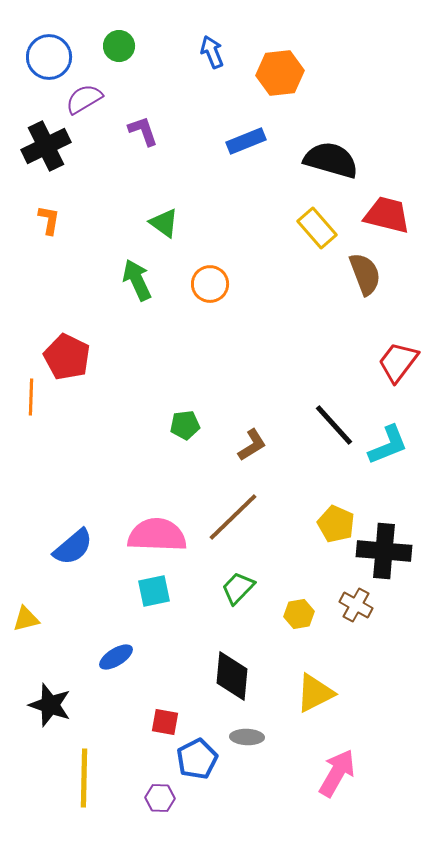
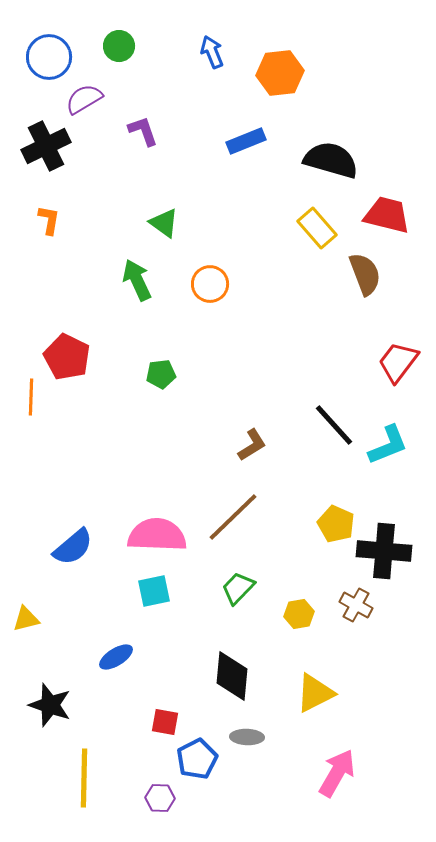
green pentagon at (185, 425): moved 24 px left, 51 px up
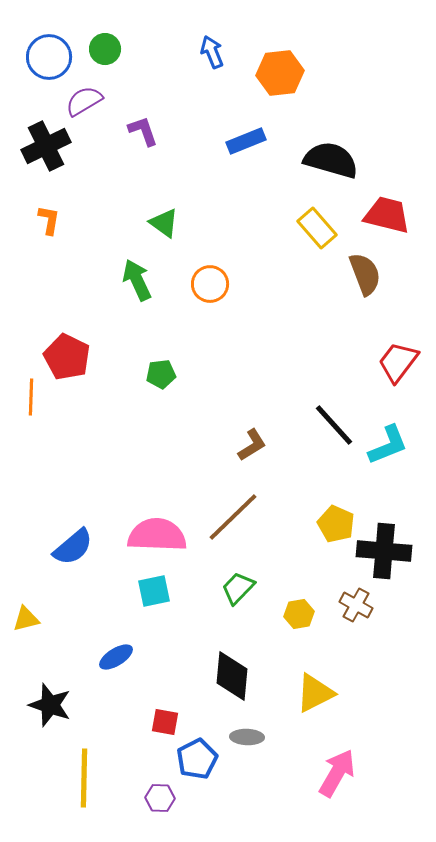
green circle at (119, 46): moved 14 px left, 3 px down
purple semicircle at (84, 99): moved 2 px down
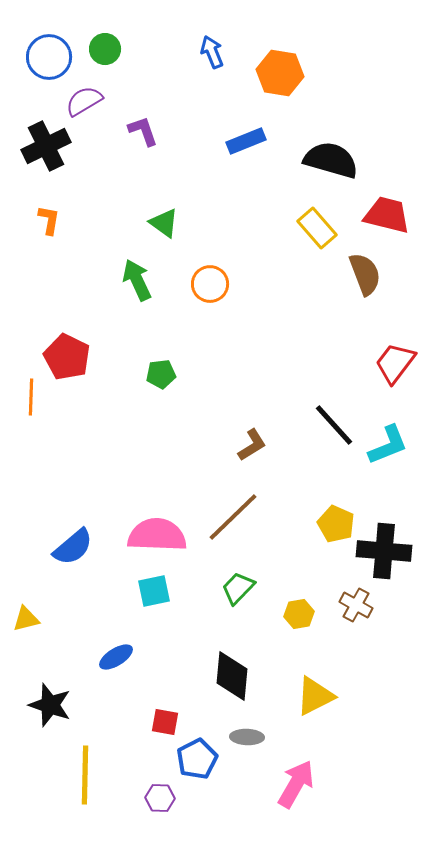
orange hexagon at (280, 73): rotated 15 degrees clockwise
red trapezoid at (398, 362): moved 3 px left, 1 px down
yellow triangle at (315, 693): moved 3 px down
pink arrow at (337, 773): moved 41 px left, 11 px down
yellow line at (84, 778): moved 1 px right, 3 px up
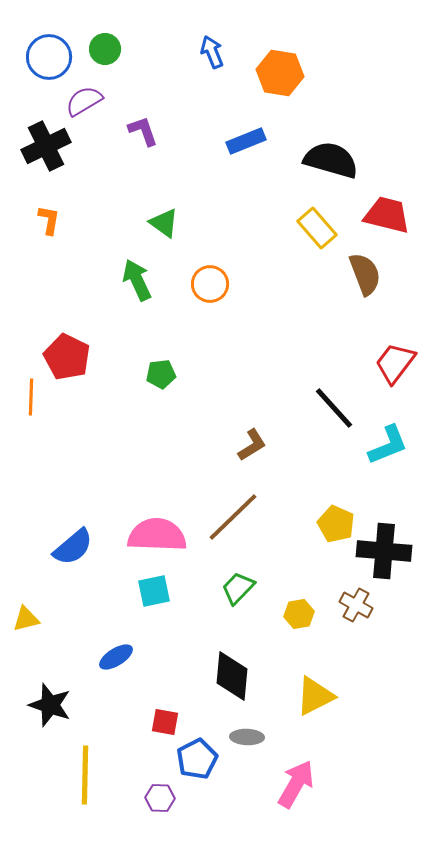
black line at (334, 425): moved 17 px up
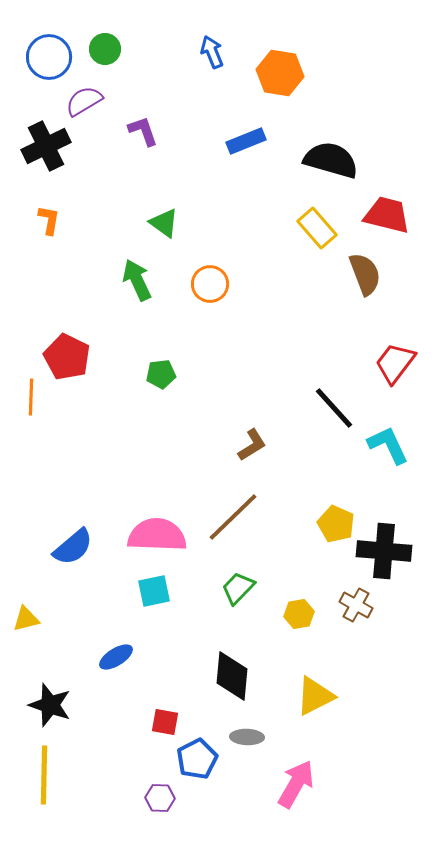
cyan L-shape at (388, 445): rotated 93 degrees counterclockwise
yellow line at (85, 775): moved 41 px left
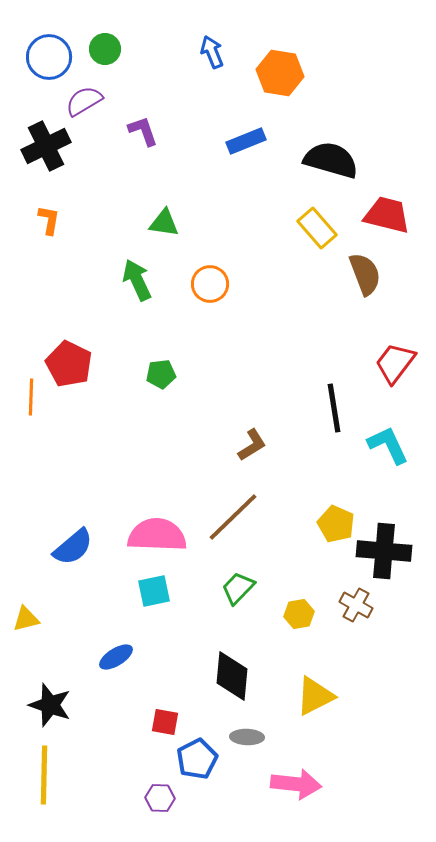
green triangle at (164, 223): rotated 28 degrees counterclockwise
red pentagon at (67, 357): moved 2 px right, 7 px down
black line at (334, 408): rotated 33 degrees clockwise
pink arrow at (296, 784): rotated 66 degrees clockwise
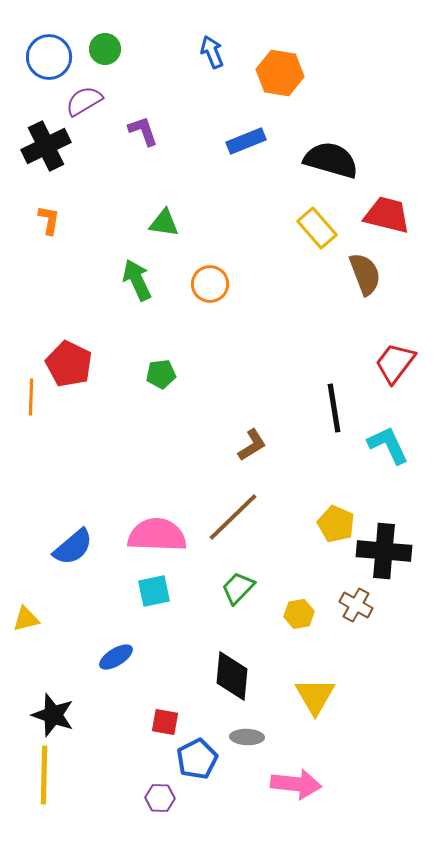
yellow triangle at (315, 696): rotated 33 degrees counterclockwise
black star at (50, 705): moved 3 px right, 10 px down
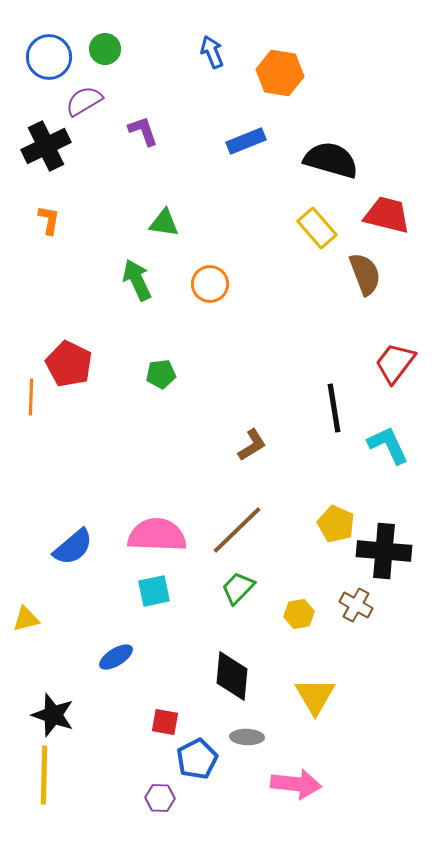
brown line at (233, 517): moved 4 px right, 13 px down
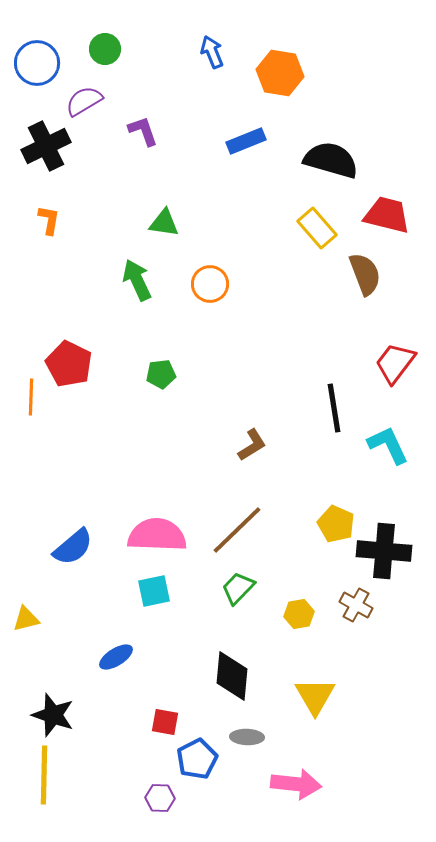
blue circle at (49, 57): moved 12 px left, 6 px down
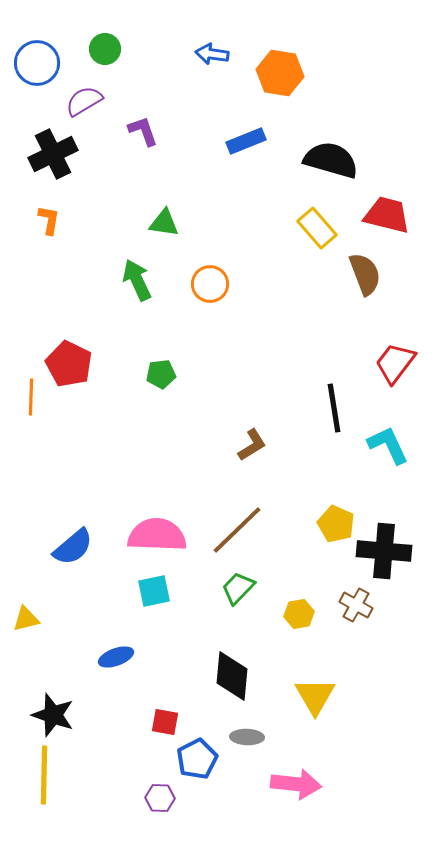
blue arrow at (212, 52): moved 2 px down; rotated 60 degrees counterclockwise
black cross at (46, 146): moved 7 px right, 8 px down
blue ellipse at (116, 657): rotated 12 degrees clockwise
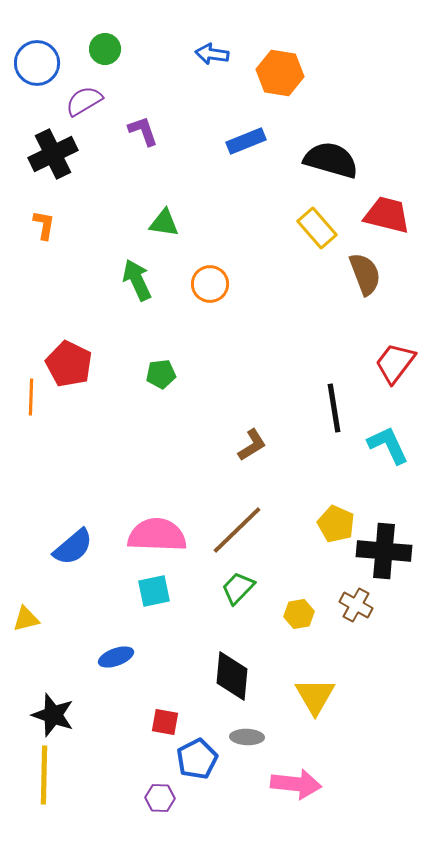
orange L-shape at (49, 220): moved 5 px left, 5 px down
